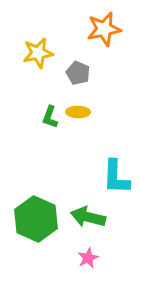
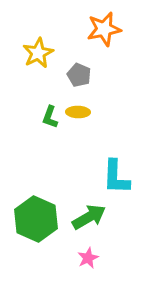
yellow star: rotated 16 degrees counterclockwise
gray pentagon: moved 1 px right, 2 px down
green arrow: moved 1 px right; rotated 136 degrees clockwise
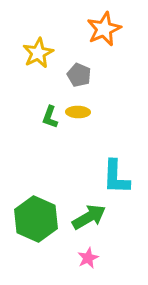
orange star: rotated 12 degrees counterclockwise
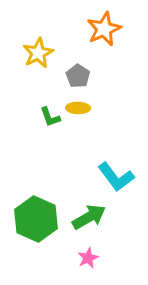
gray pentagon: moved 1 px left, 1 px down; rotated 10 degrees clockwise
yellow ellipse: moved 4 px up
green L-shape: rotated 40 degrees counterclockwise
cyan L-shape: rotated 39 degrees counterclockwise
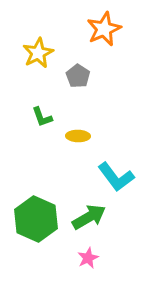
yellow ellipse: moved 28 px down
green L-shape: moved 8 px left
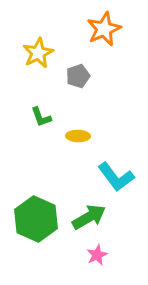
gray pentagon: rotated 20 degrees clockwise
green L-shape: moved 1 px left
pink star: moved 9 px right, 3 px up
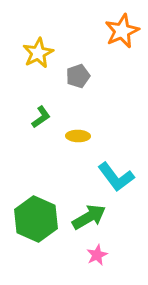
orange star: moved 18 px right, 2 px down
green L-shape: rotated 105 degrees counterclockwise
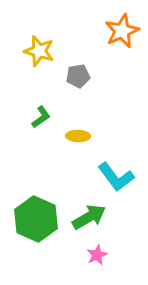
yellow star: moved 1 px right, 2 px up; rotated 28 degrees counterclockwise
gray pentagon: rotated 10 degrees clockwise
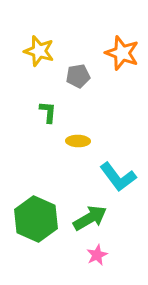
orange star: moved 22 px down; rotated 28 degrees counterclockwise
green L-shape: moved 7 px right, 5 px up; rotated 50 degrees counterclockwise
yellow ellipse: moved 5 px down
cyan L-shape: moved 2 px right
green arrow: moved 1 px right, 1 px down
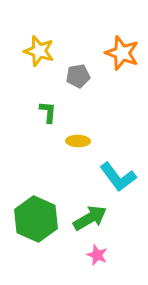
pink star: rotated 25 degrees counterclockwise
